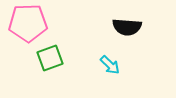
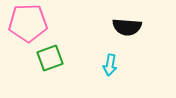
cyan arrow: rotated 55 degrees clockwise
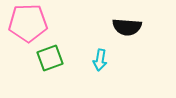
cyan arrow: moved 10 px left, 5 px up
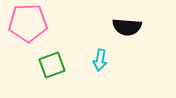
green square: moved 2 px right, 7 px down
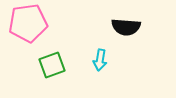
pink pentagon: rotated 6 degrees counterclockwise
black semicircle: moved 1 px left
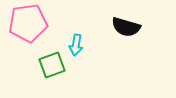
black semicircle: rotated 12 degrees clockwise
cyan arrow: moved 24 px left, 15 px up
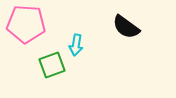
pink pentagon: moved 2 px left, 1 px down; rotated 12 degrees clockwise
black semicircle: rotated 20 degrees clockwise
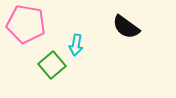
pink pentagon: rotated 6 degrees clockwise
green square: rotated 20 degrees counterclockwise
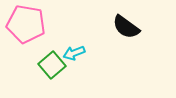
cyan arrow: moved 2 px left, 8 px down; rotated 60 degrees clockwise
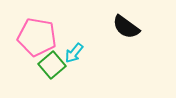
pink pentagon: moved 11 px right, 13 px down
cyan arrow: rotated 30 degrees counterclockwise
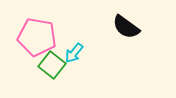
green square: rotated 12 degrees counterclockwise
